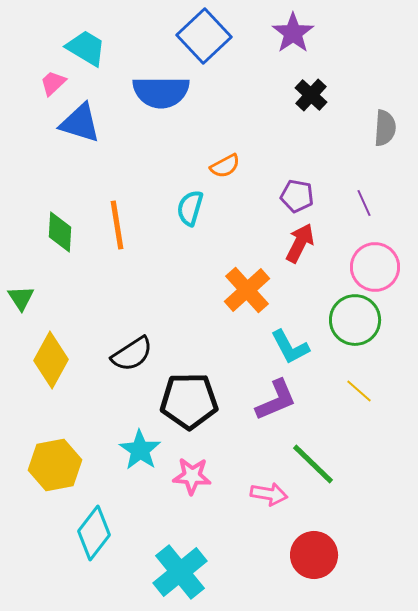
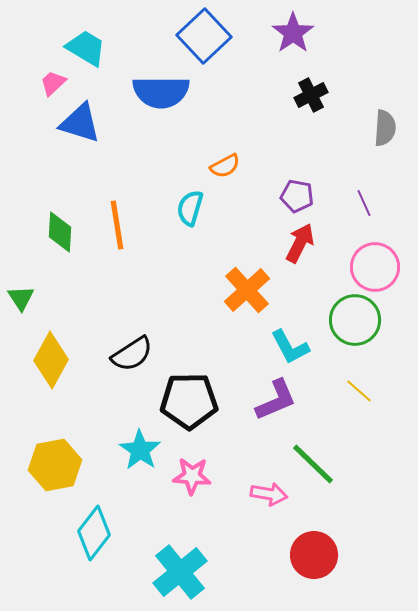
black cross: rotated 20 degrees clockwise
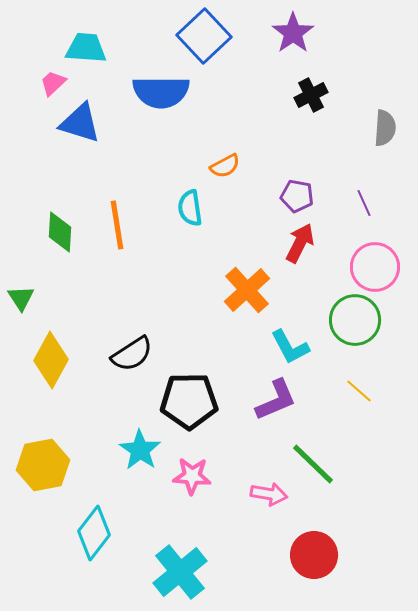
cyan trapezoid: rotated 27 degrees counterclockwise
cyan semicircle: rotated 24 degrees counterclockwise
yellow hexagon: moved 12 px left
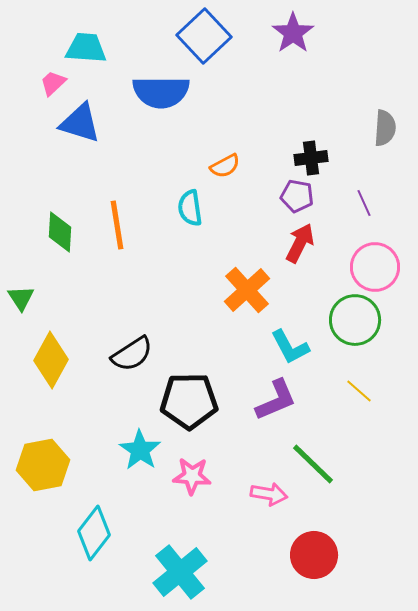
black cross: moved 63 px down; rotated 20 degrees clockwise
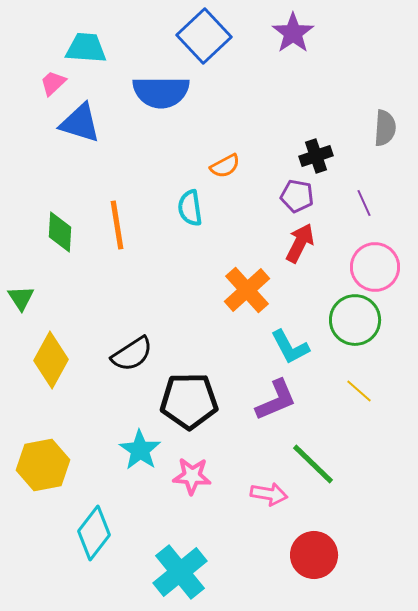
black cross: moved 5 px right, 2 px up; rotated 12 degrees counterclockwise
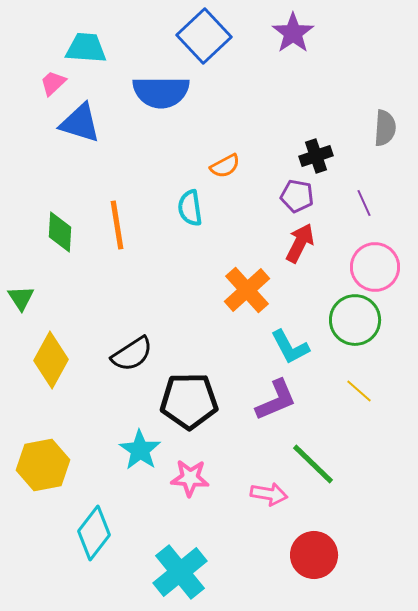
pink star: moved 2 px left, 2 px down
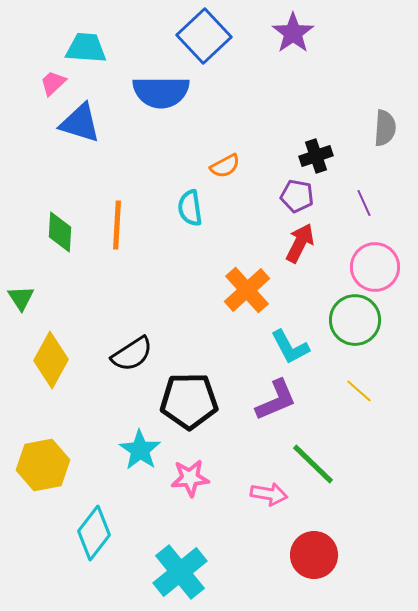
orange line: rotated 12 degrees clockwise
pink star: rotated 9 degrees counterclockwise
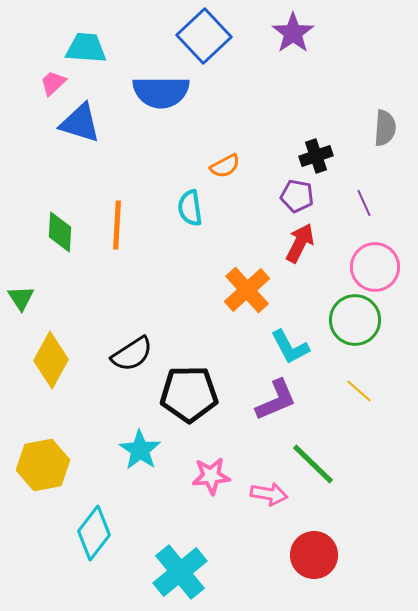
black pentagon: moved 7 px up
pink star: moved 21 px right, 2 px up
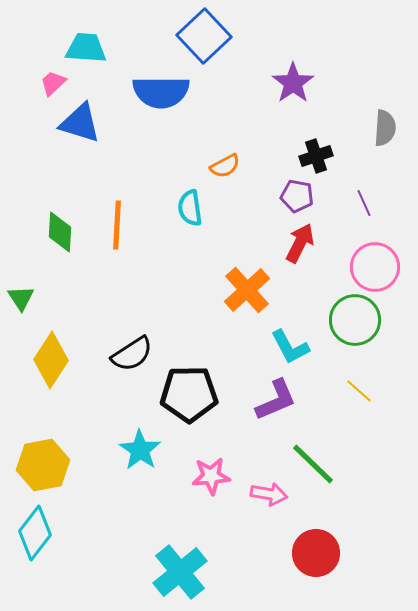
purple star: moved 50 px down
yellow diamond: rotated 4 degrees clockwise
cyan diamond: moved 59 px left
red circle: moved 2 px right, 2 px up
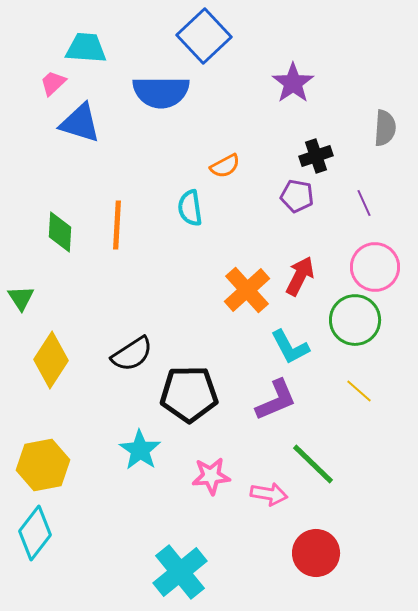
red arrow: moved 33 px down
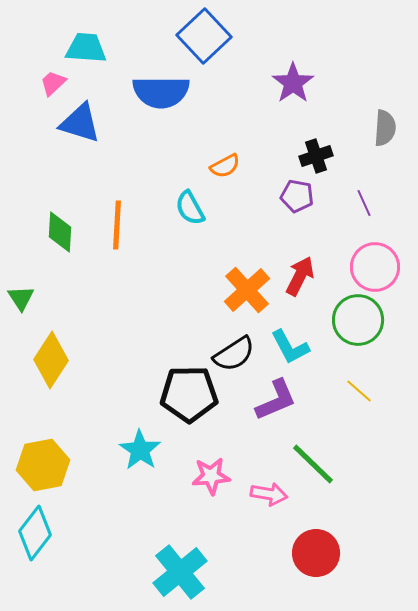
cyan semicircle: rotated 21 degrees counterclockwise
green circle: moved 3 px right
black semicircle: moved 102 px right
